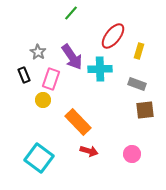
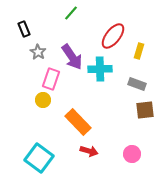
black rectangle: moved 46 px up
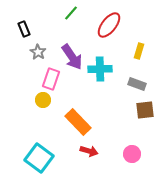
red ellipse: moved 4 px left, 11 px up
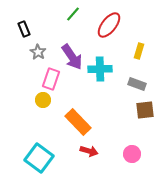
green line: moved 2 px right, 1 px down
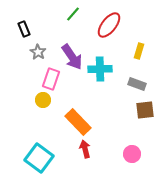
red arrow: moved 4 px left, 2 px up; rotated 120 degrees counterclockwise
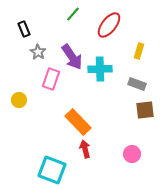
yellow circle: moved 24 px left
cyan square: moved 13 px right, 12 px down; rotated 16 degrees counterclockwise
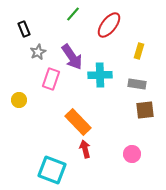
gray star: rotated 14 degrees clockwise
cyan cross: moved 6 px down
gray rectangle: rotated 12 degrees counterclockwise
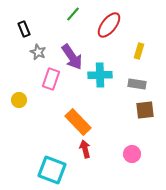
gray star: rotated 21 degrees counterclockwise
